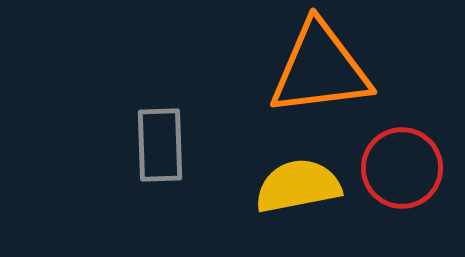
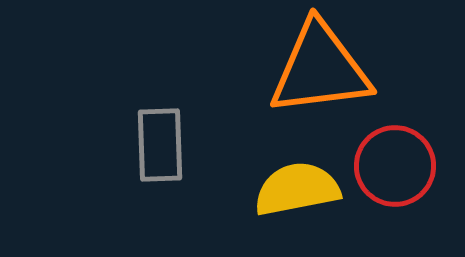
red circle: moved 7 px left, 2 px up
yellow semicircle: moved 1 px left, 3 px down
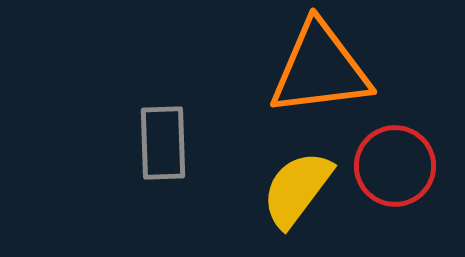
gray rectangle: moved 3 px right, 2 px up
yellow semicircle: rotated 42 degrees counterclockwise
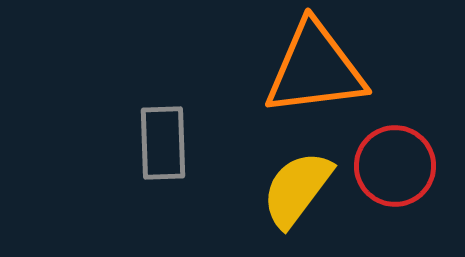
orange triangle: moved 5 px left
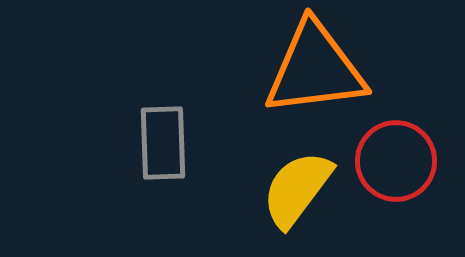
red circle: moved 1 px right, 5 px up
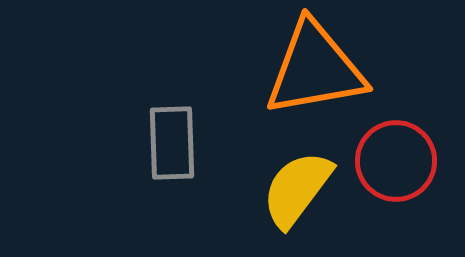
orange triangle: rotated 3 degrees counterclockwise
gray rectangle: moved 9 px right
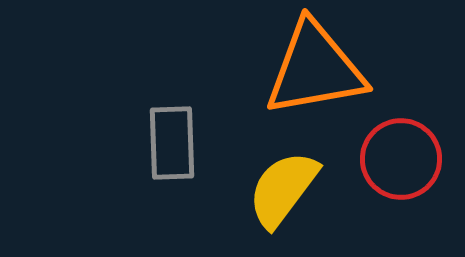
red circle: moved 5 px right, 2 px up
yellow semicircle: moved 14 px left
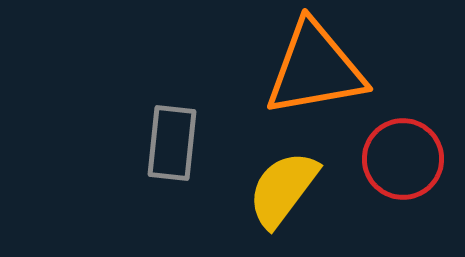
gray rectangle: rotated 8 degrees clockwise
red circle: moved 2 px right
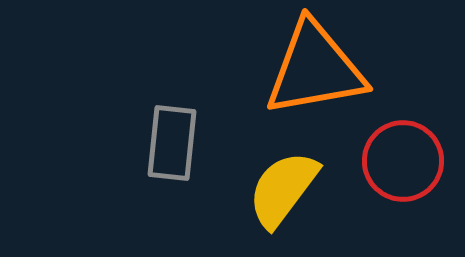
red circle: moved 2 px down
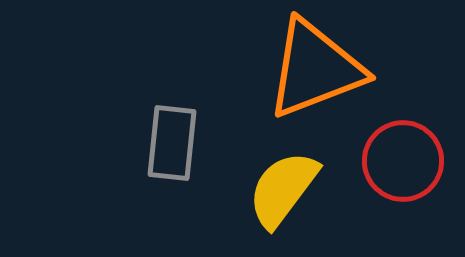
orange triangle: rotated 11 degrees counterclockwise
